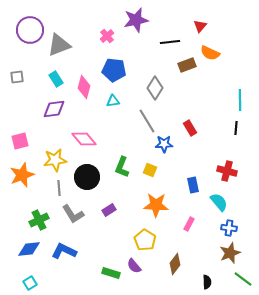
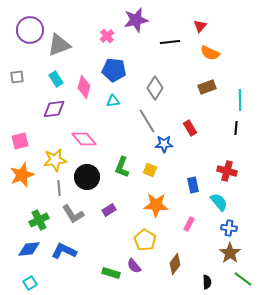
brown rectangle at (187, 65): moved 20 px right, 22 px down
brown star at (230, 253): rotated 15 degrees counterclockwise
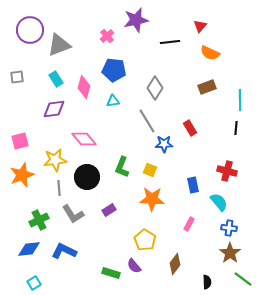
orange star at (156, 205): moved 4 px left, 6 px up
cyan square at (30, 283): moved 4 px right
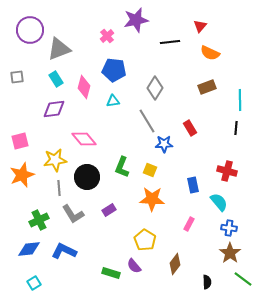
gray triangle at (59, 45): moved 4 px down
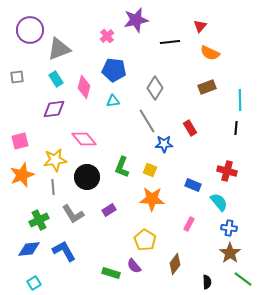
blue rectangle at (193, 185): rotated 56 degrees counterclockwise
gray line at (59, 188): moved 6 px left, 1 px up
blue L-shape at (64, 251): rotated 35 degrees clockwise
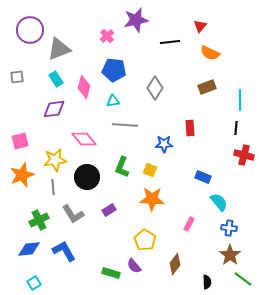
gray line at (147, 121): moved 22 px left, 4 px down; rotated 55 degrees counterclockwise
red rectangle at (190, 128): rotated 28 degrees clockwise
red cross at (227, 171): moved 17 px right, 16 px up
blue rectangle at (193, 185): moved 10 px right, 8 px up
brown star at (230, 253): moved 2 px down
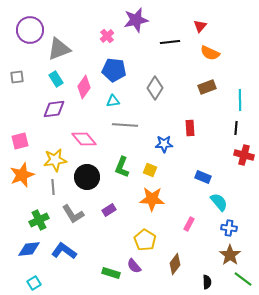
pink diamond at (84, 87): rotated 20 degrees clockwise
blue L-shape at (64, 251): rotated 25 degrees counterclockwise
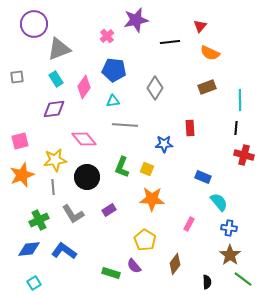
purple circle at (30, 30): moved 4 px right, 6 px up
yellow square at (150, 170): moved 3 px left, 1 px up
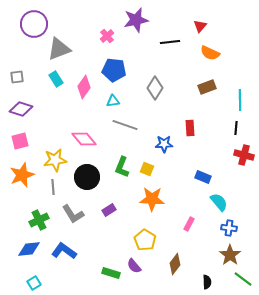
purple diamond at (54, 109): moved 33 px left; rotated 25 degrees clockwise
gray line at (125, 125): rotated 15 degrees clockwise
